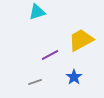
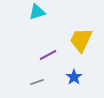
yellow trapezoid: rotated 36 degrees counterclockwise
purple line: moved 2 px left
gray line: moved 2 px right
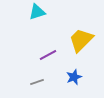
yellow trapezoid: rotated 20 degrees clockwise
blue star: rotated 14 degrees clockwise
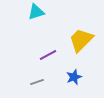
cyan triangle: moved 1 px left
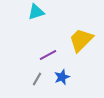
blue star: moved 12 px left
gray line: moved 3 px up; rotated 40 degrees counterclockwise
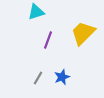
yellow trapezoid: moved 2 px right, 7 px up
purple line: moved 15 px up; rotated 42 degrees counterclockwise
gray line: moved 1 px right, 1 px up
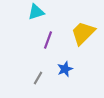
blue star: moved 3 px right, 8 px up
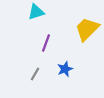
yellow trapezoid: moved 4 px right, 4 px up
purple line: moved 2 px left, 3 px down
gray line: moved 3 px left, 4 px up
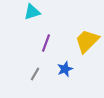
cyan triangle: moved 4 px left
yellow trapezoid: moved 12 px down
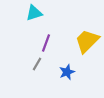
cyan triangle: moved 2 px right, 1 px down
blue star: moved 2 px right, 3 px down
gray line: moved 2 px right, 10 px up
